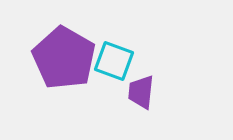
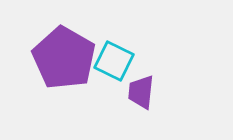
cyan square: rotated 6 degrees clockwise
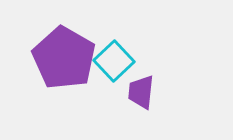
cyan square: rotated 21 degrees clockwise
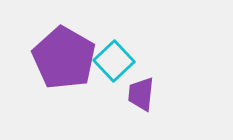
purple trapezoid: moved 2 px down
